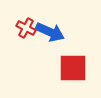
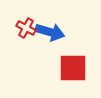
blue arrow: rotated 8 degrees counterclockwise
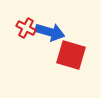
red square: moved 2 px left, 13 px up; rotated 16 degrees clockwise
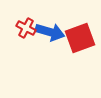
red square: moved 9 px right, 17 px up; rotated 36 degrees counterclockwise
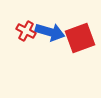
red cross: moved 3 px down
